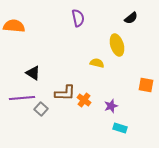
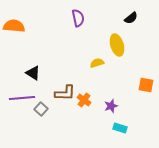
yellow semicircle: rotated 32 degrees counterclockwise
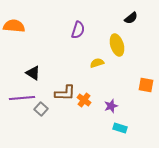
purple semicircle: moved 12 px down; rotated 30 degrees clockwise
